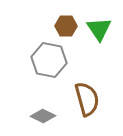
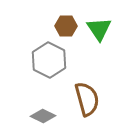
gray hexagon: rotated 16 degrees clockwise
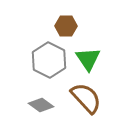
green triangle: moved 11 px left, 30 px down
brown semicircle: moved 1 px left, 1 px up; rotated 28 degrees counterclockwise
gray diamond: moved 2 px left, 11 px up; rotated 10 degrees clockwise
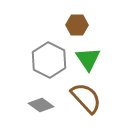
brown hexagon: moved 11 px right, 1 px up
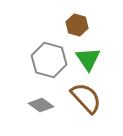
brown hexagon: rotated 15 degrees clockwise
gray hexagon: rotated 12 degrees counterclockwise
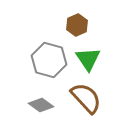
brown hexagon: rotated 20 degrees clockwise
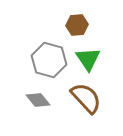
brown hexagon: rotated 20 degrees clockwise
gray diamond: moved 3 px left, 5 px up; rotated 15 degrees clockwise
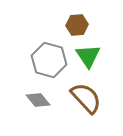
green triangle: moved 3 px up
